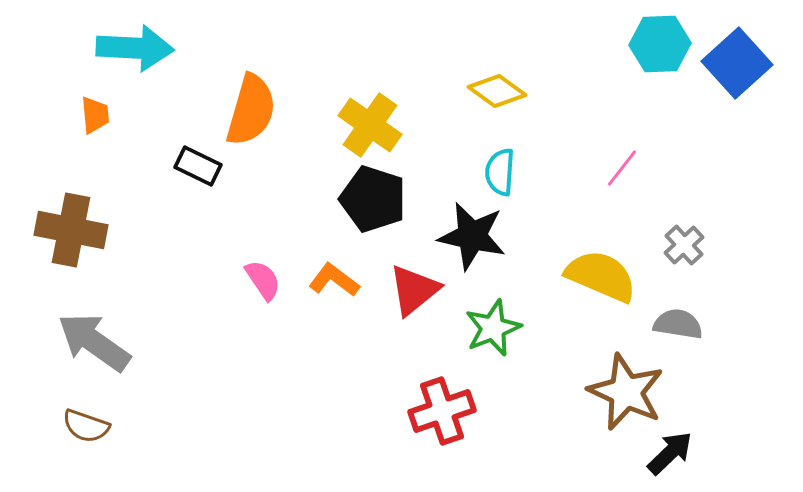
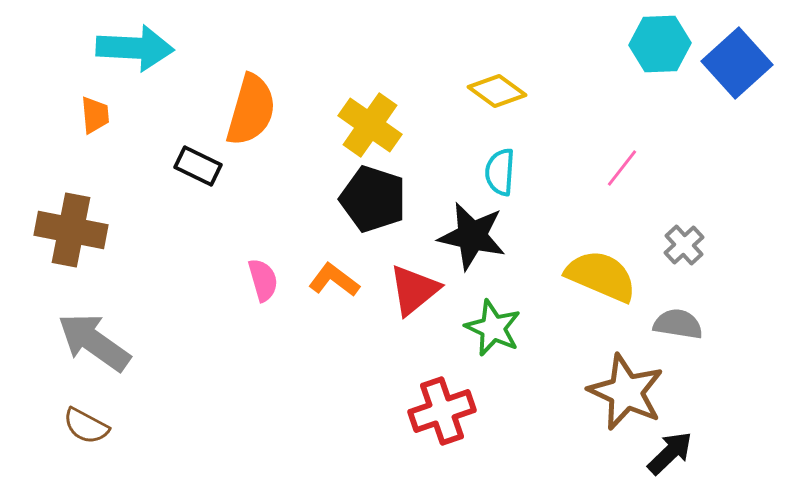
pink semicircle: rotated 18 degrees clockwise
green star: rotated 26 degrees counterclockwise
brown semicircle: rotated 9 degrees clockwise
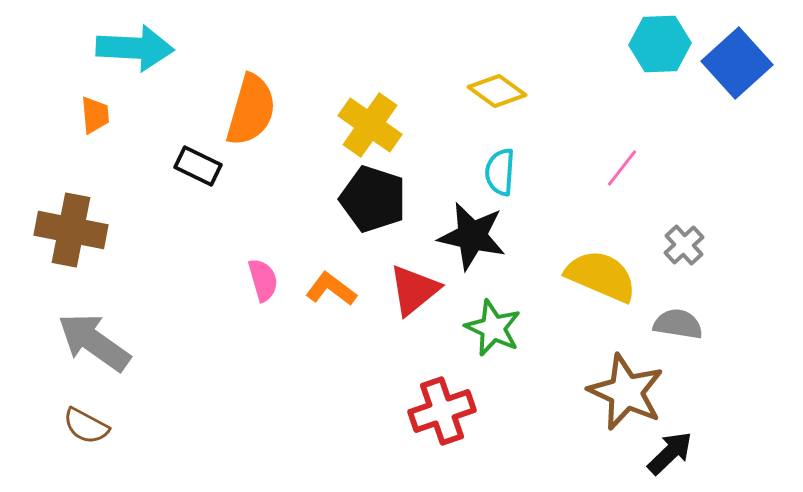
orange L-shape: moved 3 px left, 9 px down
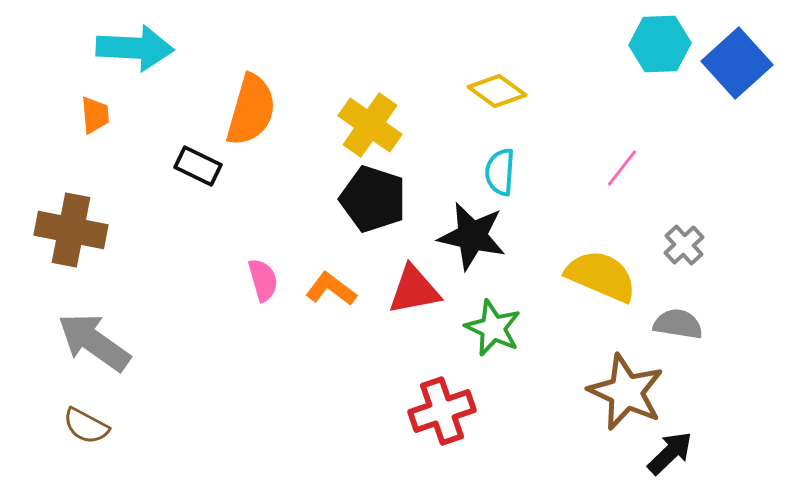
red triangle: rotated 28 degrees clockwise
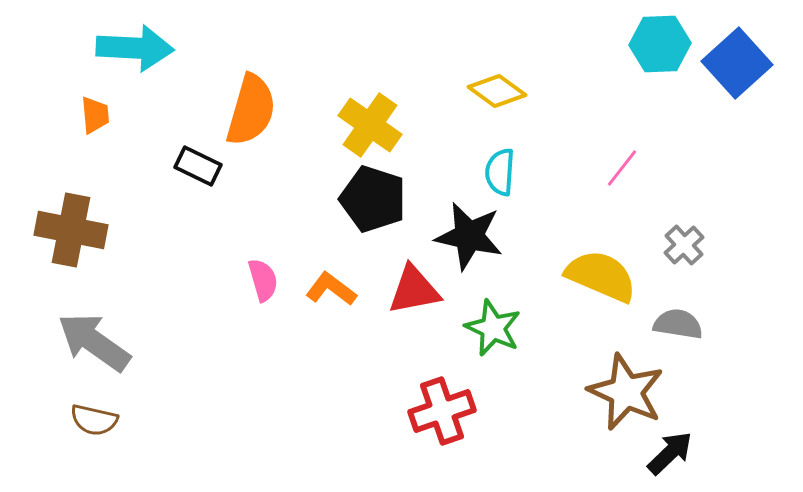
black star: moved 3 px left
brown semicircle: moved 8 px right, 6 px up; rotated 15 degrees counterclockwise
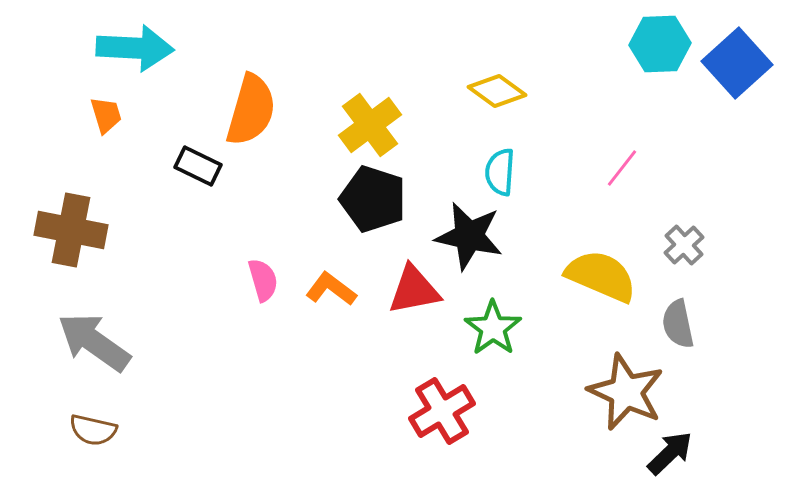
orange trapezoid: moved 11 px right; rotated 12 degrees counterclockwise
yellow cross: rotated 18 degrees clockwise
gray semicircle: rotated 111 degrees counterclockwise
green star: rotated 12 degrees clockwise
red cross: rotated 12 degrees counterclockwise
brown semicircle: moved 1 px left, 10 px down
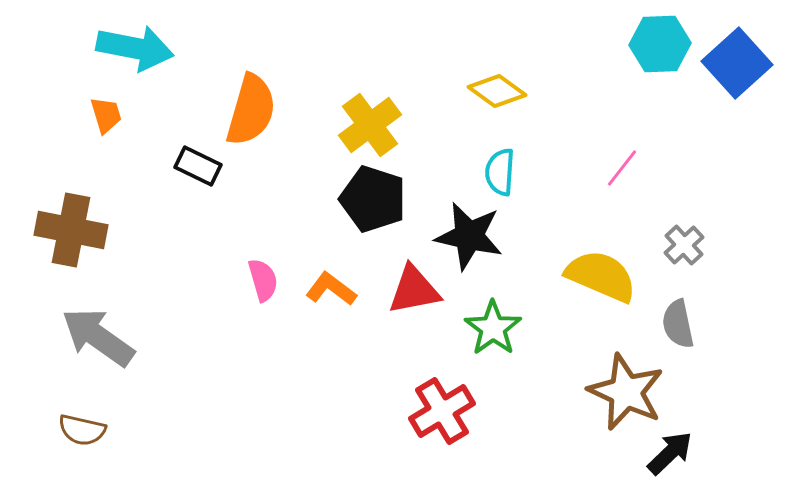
cyan arrow: rotated 8 degrees clockwise
gray arrow: moved 4 px right, 5 px up
brown semicircle: moved 11 px left
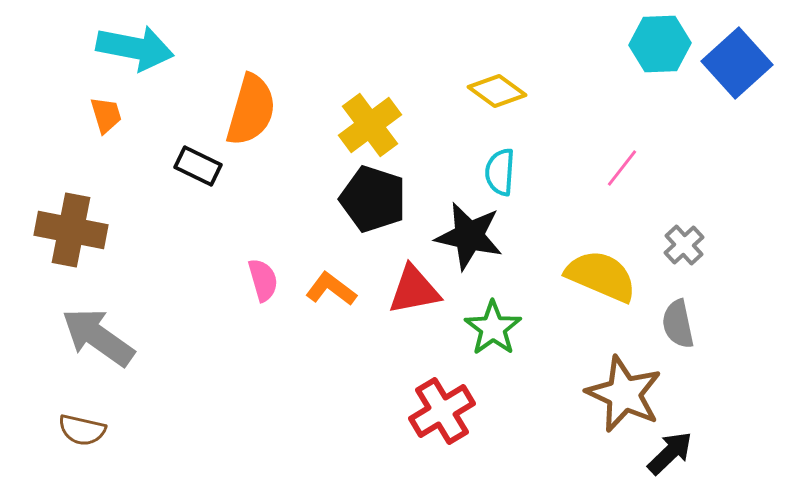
brown star: moved 2 px left, 2 px down
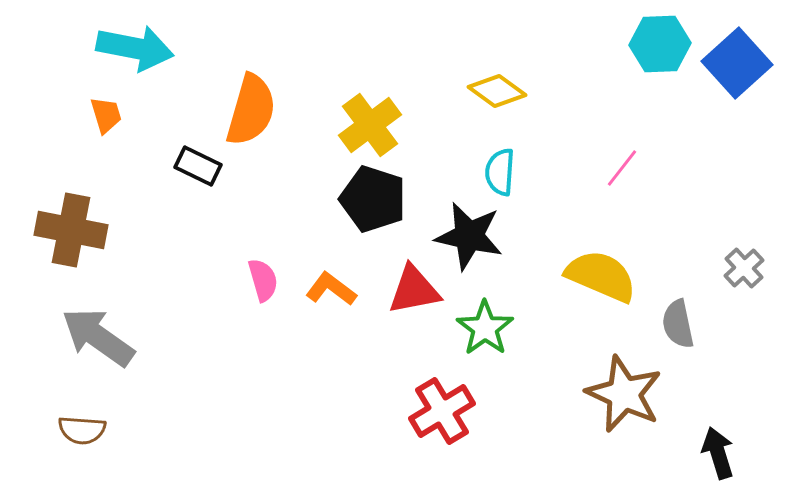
gray cross: moved 60 px right, 23 px down
green star: moved 8 px left
brown semicircle: rotated 9 degrees counterclockwise
black arrow: moved 48 px right; rotated 63 degrees counterclockwise
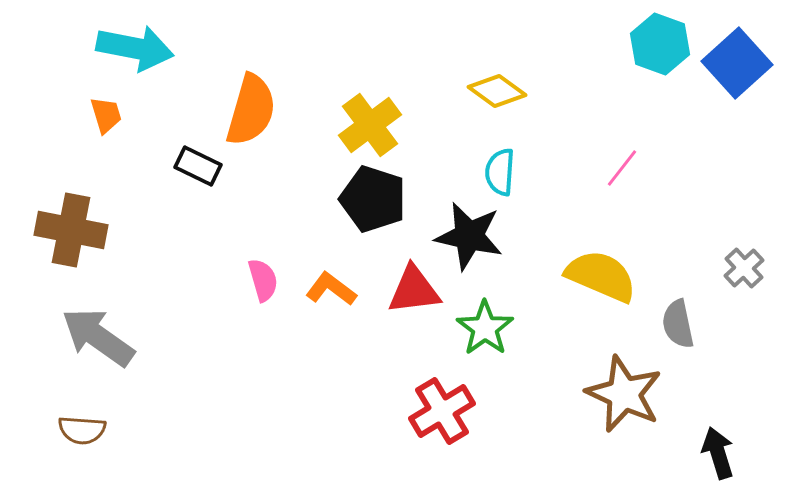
cyan hexagon: rotated 22 degrees clockwise
red triangle: rotated 4 degrees clockwise
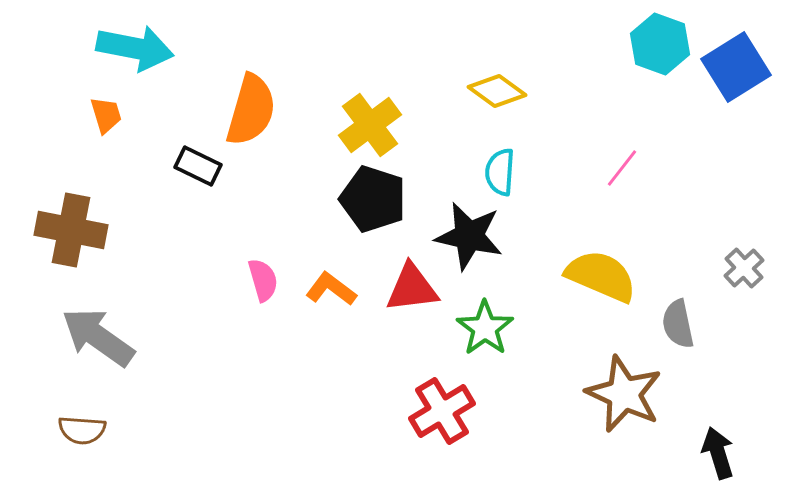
blue square: moved 1 px left, 4 px down; rotated 10 degrees clockwise
red triangle: moved 2 px left, 2 px up
